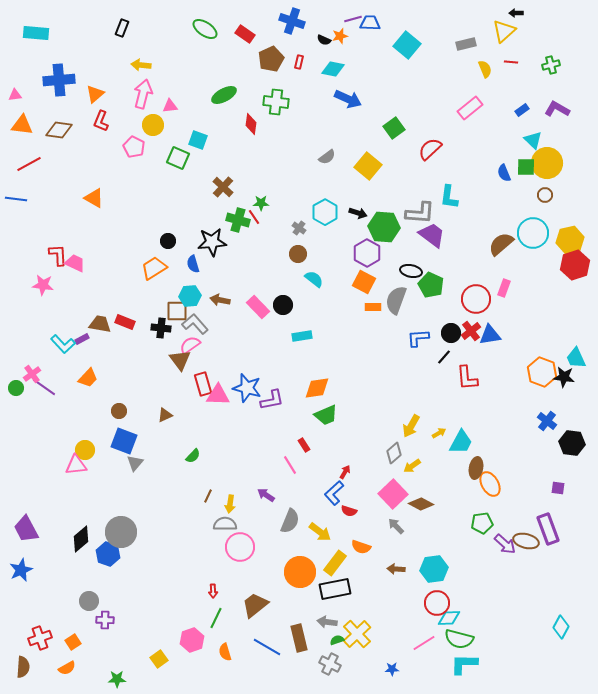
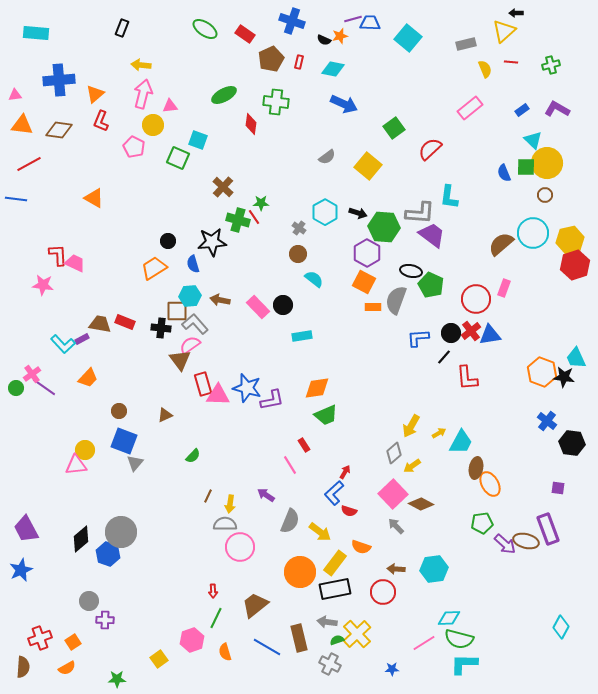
cyan square at (407, 45): moved 1 px right, 7 px up
blue arrow at (348, 99): moved 4 px left, 5 px down
red circle at (437, 603): moved 54 px left, 11 px up
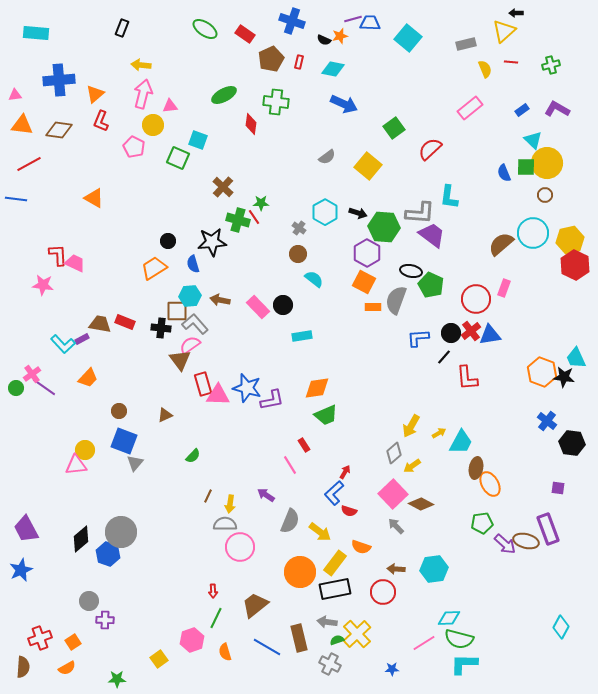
red hexagon at (575, 265): rotated 16 degrees counterclockwise
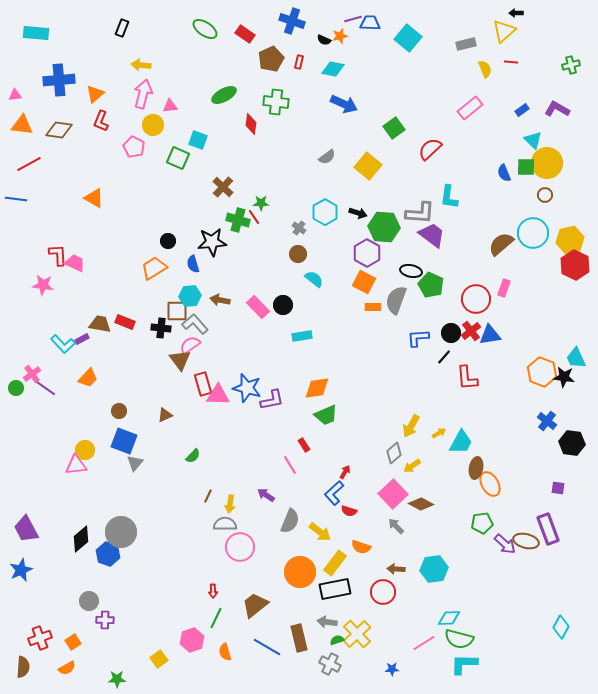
green cross at (551, 65): moved 20 px right
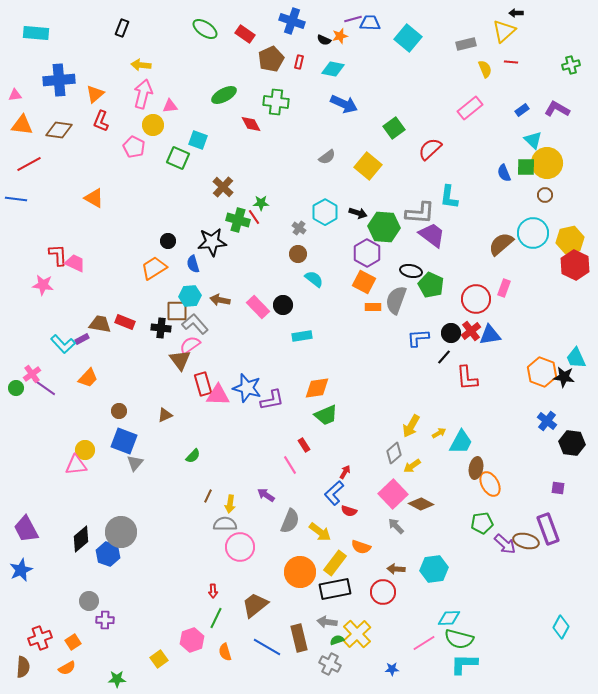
red diamond at (251, 124): rotated 35 degrees counterclockwise
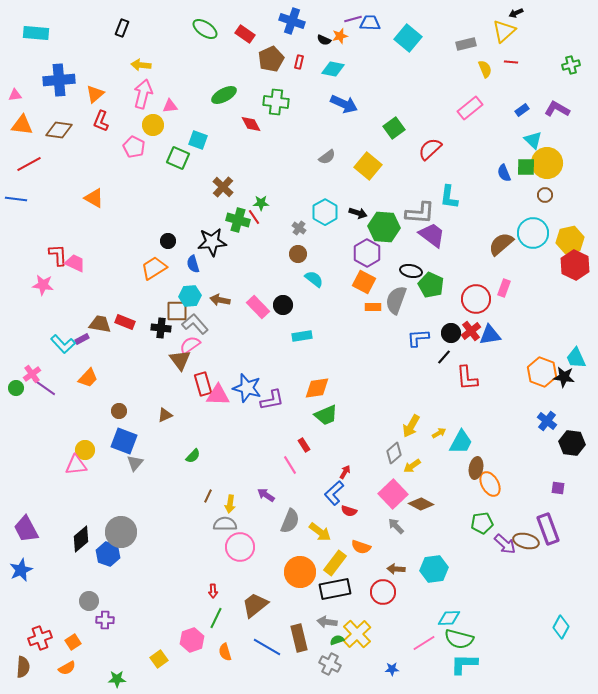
black arrow at (516, 13): rotated 24 degrees counterclockwise
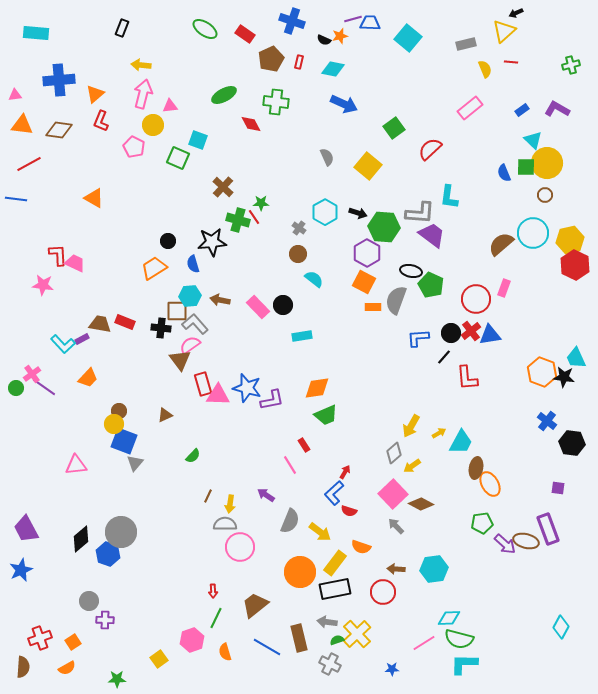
gray semicircle at (327, 157): rotated 78 degrees counterclockwise
yellow circle at (85, 450): moved 29 px right, 26 px up
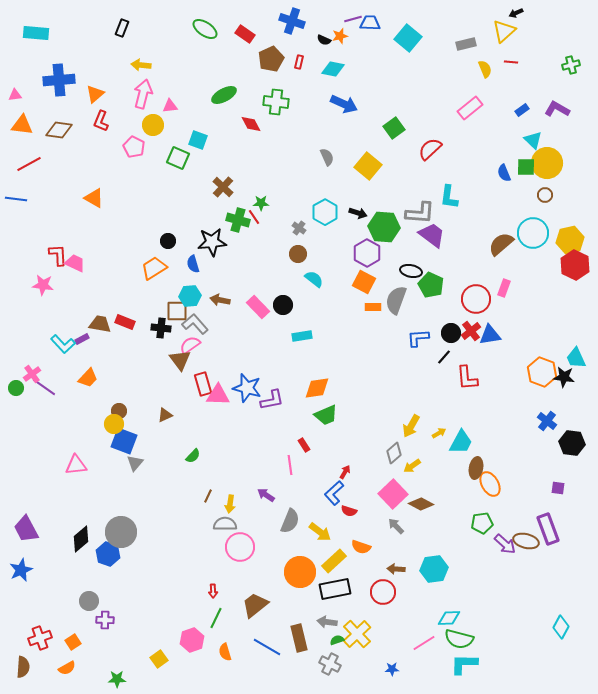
pink line at (290, 465): rotated 24 degrees clockwise
yellow rectangle at (335, 563): moved 1 px left, 2 px up; rotated 10 degrees clockwise
